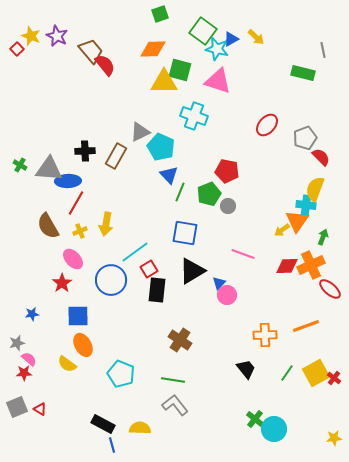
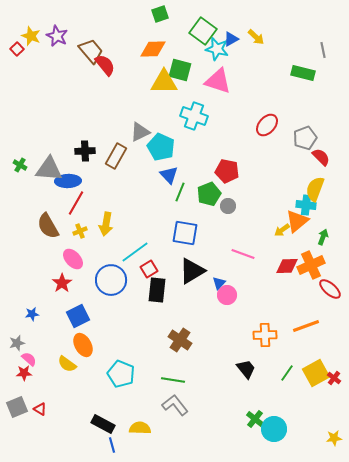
orange triangle at (297, 221): rotated 15 degrees clockwise
blue square at (78, 316): rotated 25 degrees counterclockwise
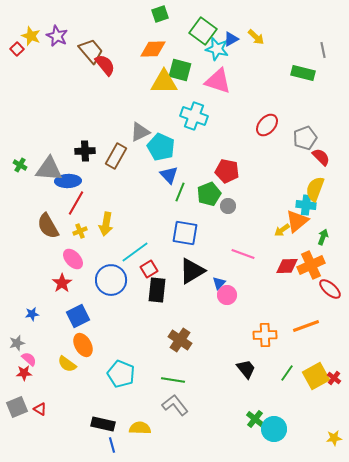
yellow square at (316, 373): moved 3 px down
black rectangle at (103, 424): rotated 15 degrees counterclockwise
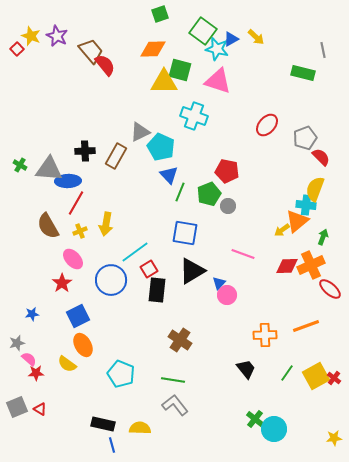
red star at (24, 373): moved 12 px right
